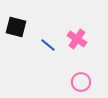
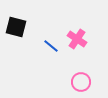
blue line: moved 3 px right, 1 px down
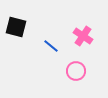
pink cross: moved 6 px right, 3 px up
pink circle: moved 5 px left, 11 px up
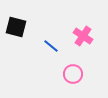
pink circle: moved 3 px left, 3 px down
